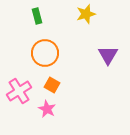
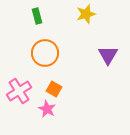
orange square: moved 2 px right, 4 px down
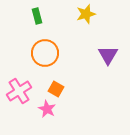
orange square: moved 2 px right
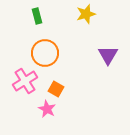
pink cross: moved 6 px right, 10 px up
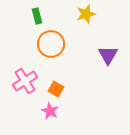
orange circle: moved 6 px right, 9 px up
pink star: moved 3 px right, 2 px down
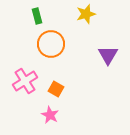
pink star: moved 4 px down
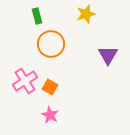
orange square: moved 6 px left, 2 px up
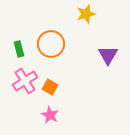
green rectangle: moved 18 px left, 33 px down
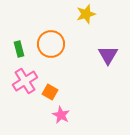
orange square: moved 5 px down
pink star: moved 11 px right
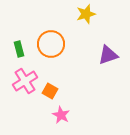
purple triangle: rotated 40 degrees clockwise
orange square: moved 1 px up
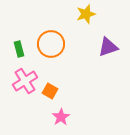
purple triangle: moved 8 px up
pink star: moved 2 px down; rotated 12 degrees clockwise
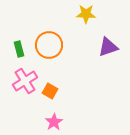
yellow star: rotated 18 degrees clockwise
orange circle: moved 2 px left, 1 px down
pink star: moved 7 px left, 5 px down
